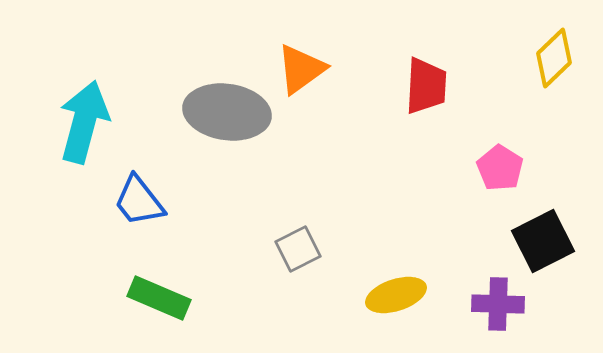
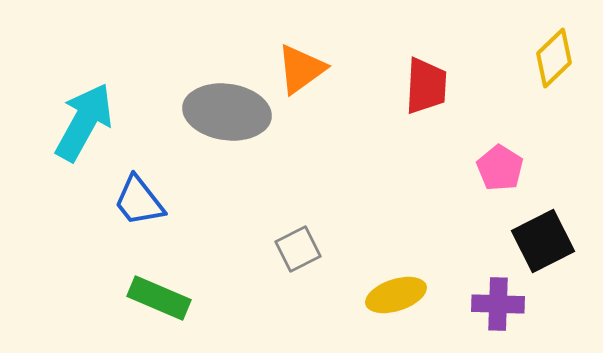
cyan arrow: rotated 14 degrees clockwise
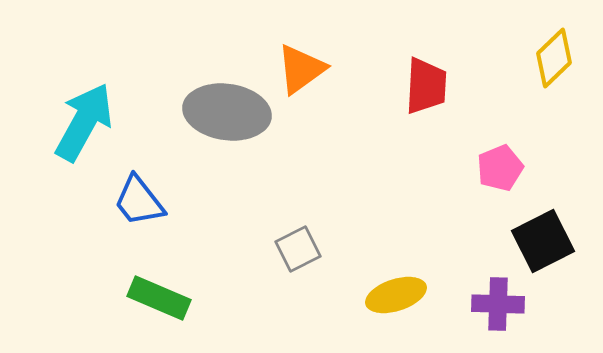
pink pentagon: rotated 18 degrees clockwise
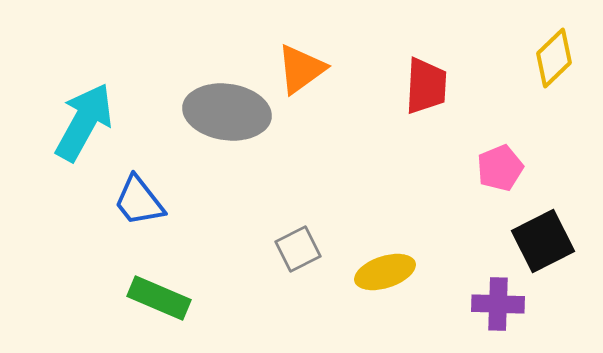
yellow ellipse: moved 11 px left, 23 px up
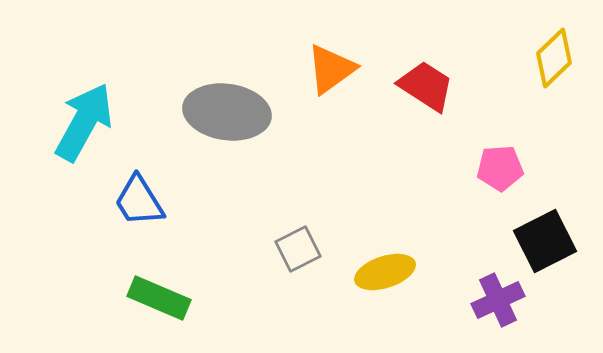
orange triangle: moved 30 px right
red trapezoid: rotated 60 degrees counterclockwise
pink pentagon: rotated 18 degrees clockwise
blue trapezoid: rotated 6 degrees clockwise
black square: moved 2 px right
purple cross: moved 4 px up; rotated 27 degrees counterclockwise
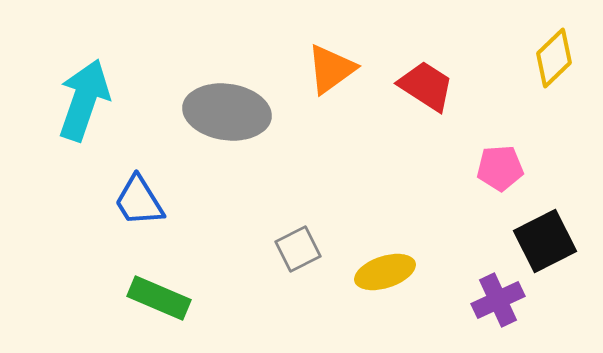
cyan arrow: moved 22 px up; rotated 10 degrees counterclockwise
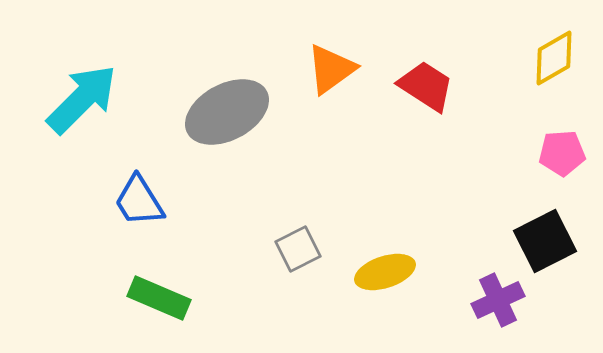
yellow diamond: rotated 14 degrees clockwise
cyan arrow: moved 2 px left, 1 px up; rotated 26 degrees clockwise
gray ellipse: rotated 36 degrees counterclockwise
pink pentagon: moved 62 px right, 15 px up
